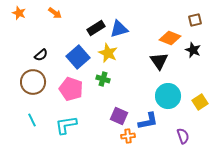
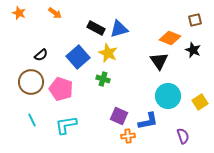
black rectangle: rotated 60 degrees clockwise
brown circle: moved 2 px left
pink pentagon: moved 10 px left
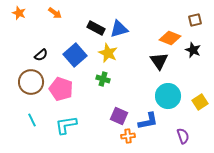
blue square: moved 3 px left, 2 px up
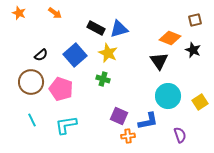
purple semicircle: moved 3 px left, 1 px up
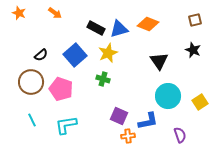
orange diamond: moved 22 px left, 14 px up
yellow star: rotated 24 degrees clockwise
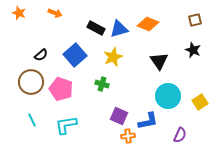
orange arrow: rotated 16 degrees counterclockwise
yellow star: moved 5 px right, 4 px down
green cross: moved 1 px left, 5 px down
purple semicircle: rotated 42 degrees clockwise
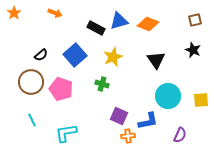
orange star: moved 5 px left; rotated 16 degrees clockwise
blue triangle: moved 8 px up
black triangle: moved 3 px left, 1 px up
yellow square: moved 1 px right, 2 px up; rotated 28 degrees clockwise
cyan L-shape: moved 8 px down
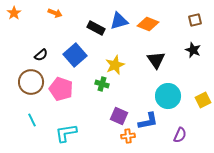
yellow star: moved 2 px right, 8 px down
yellow square: moved 2 px right; rotated 21 degrees counterclockwise
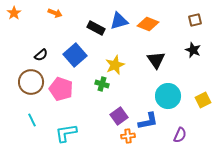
purple square: rotated 30 degrees clockwise
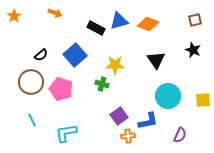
orange star: moved 3 px down
yellow star: rotated 24 degrees clockwise
yellow square: rotated 21 degrees clockwise
